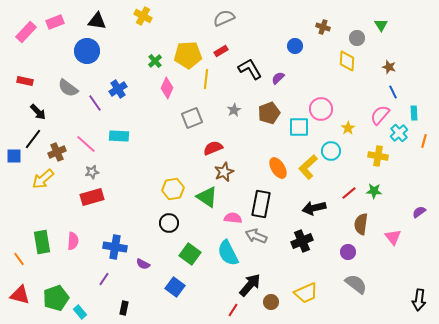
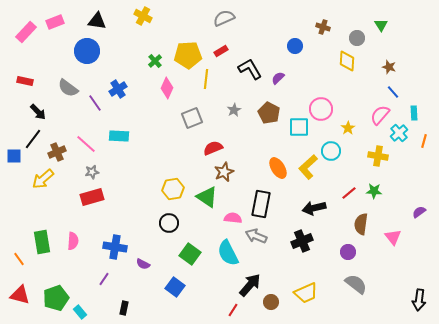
blue line at (393, 92): rotated 16 degrees counterclockwise
brown pentagon at (269, 113): rotated 25 degrees counterclockwise
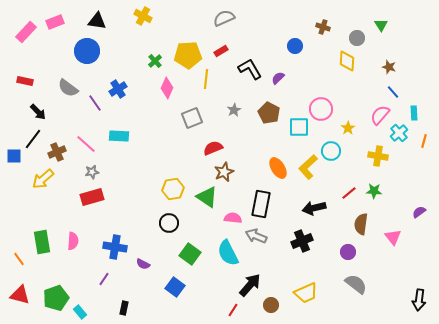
brown circle at (271, 302): moved 3 px down
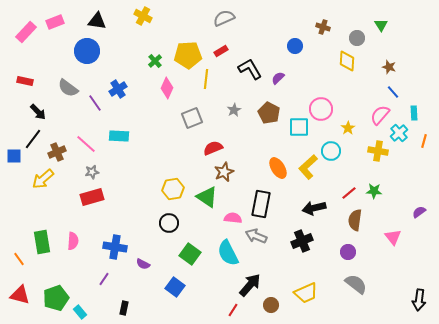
yellow cross at (378, 156): moved 5 px up
brown semicircle at (361, 224): moved 6 px left, 4 px up
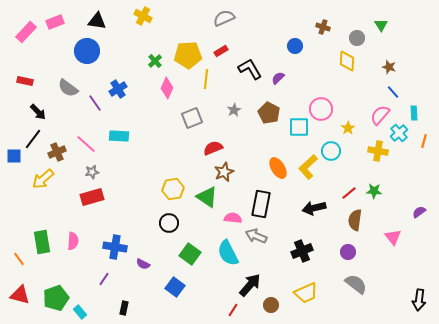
black cross at (302, 241): moved 10 px down
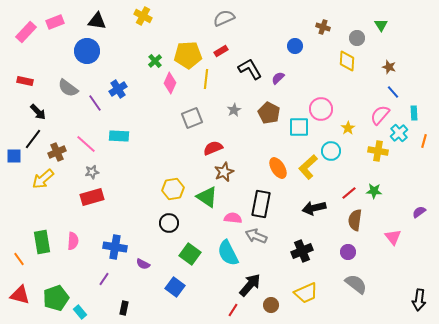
pink diamond at (167, 88): moved 3 px right, 5 px up
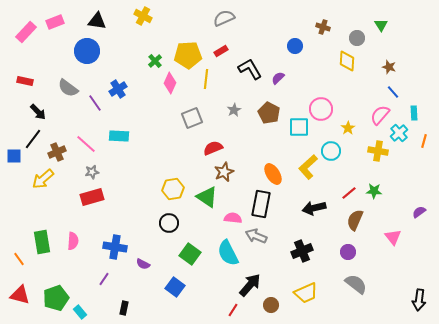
orange ellipse at (278, 168): moved 5 px left, 6 px down
brown semicircle at (355, 220): rotated 15 degrees clockwise
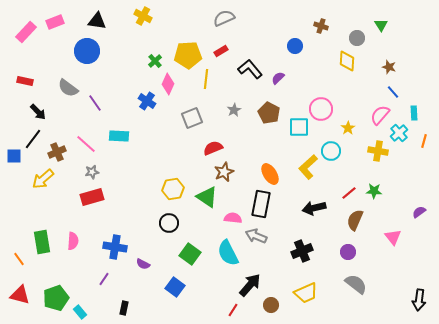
brown cross at (323, 27): moved 2 px left, 1 px up
black L-shape at (250, 69): rotated 10 degrees counterclockwise
pink diamond at (170, 83): moved 2 px left, 1 px down
blue cross at (118, 89): moved 29 px right, 12 px down; rotated 24 degrees counterclockwise
orange ellipse at (273, 174): moved 3 px left
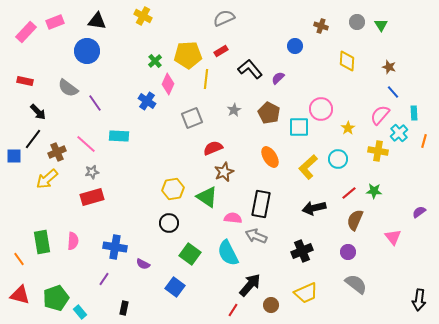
gray circle at (357, 38): moved 16 px up
cyan circle at (331, 151): moved 7 px right, 8 px down
orange ellipse at (270, 174): moved 17 px up
yellow arrow at (43, 179): moved 4 px right
